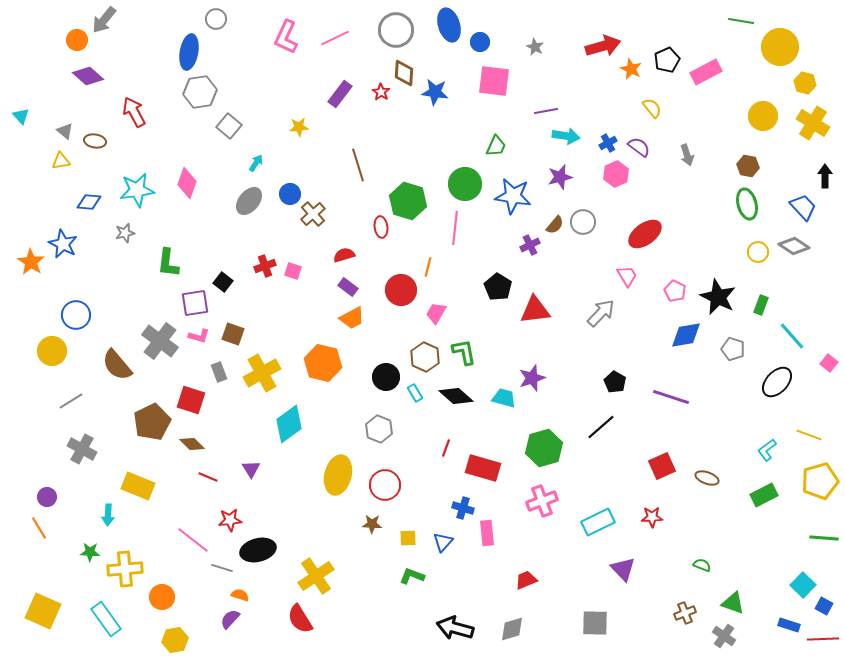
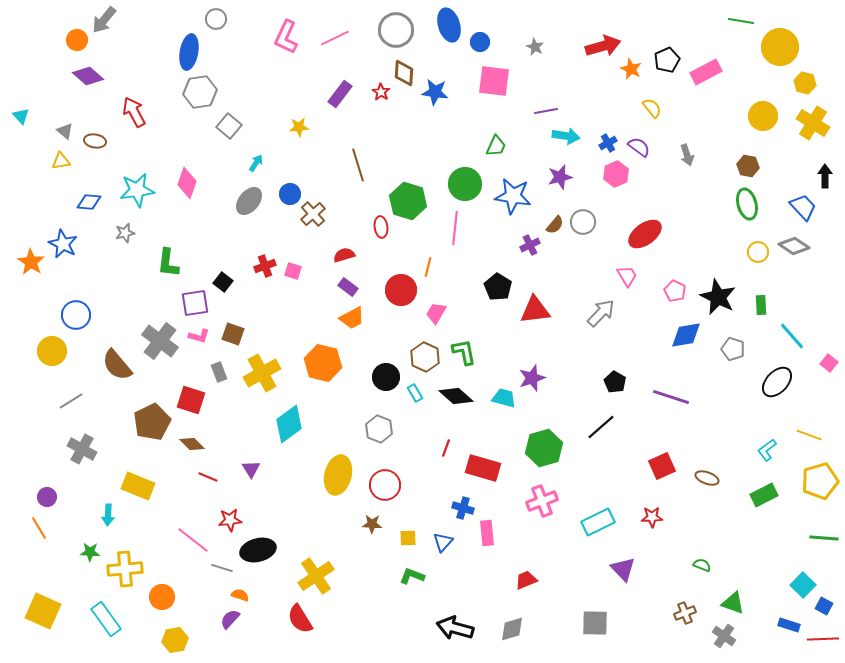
green rectangle at (761, 305): rotated 24 degrees counterclockwise
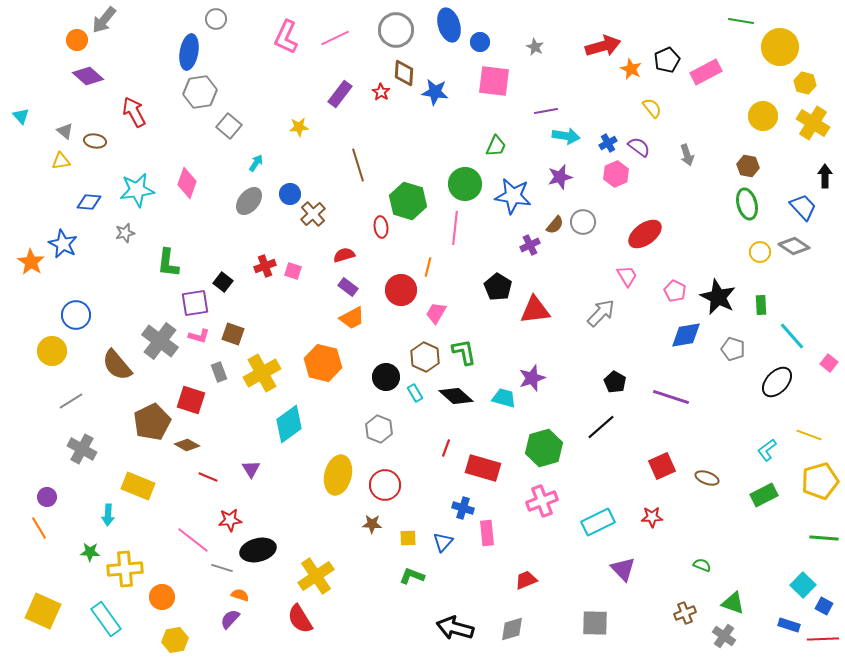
yellow circle at (758, 252): moved 2 px right
brown diamond at (192, 444): moved 5 px left, 1 px down; rotated 15 degrees counterclockwise
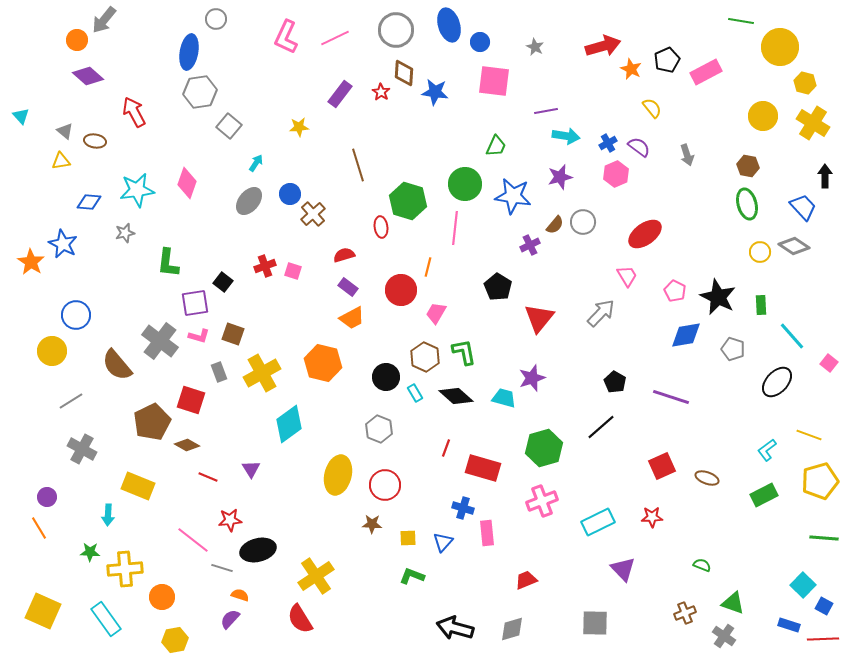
red triangle at (535, 310): moved 4 px right, 8 px down; rotated 44 degrees counterclockwise
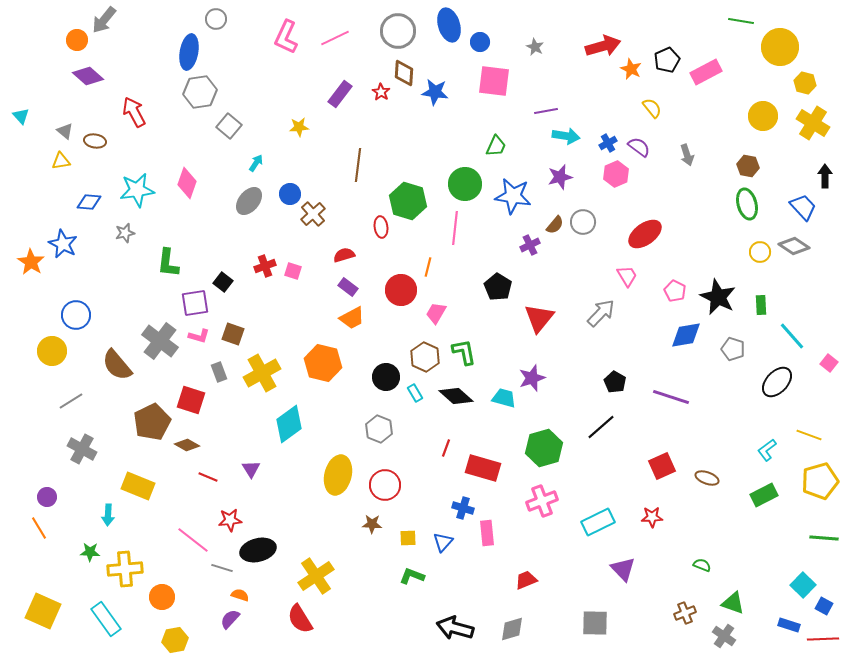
gray circle at (396, 30): moved 2 px right, 1 px down
brown line at (358, 165): rotated 24 degrees clockwise
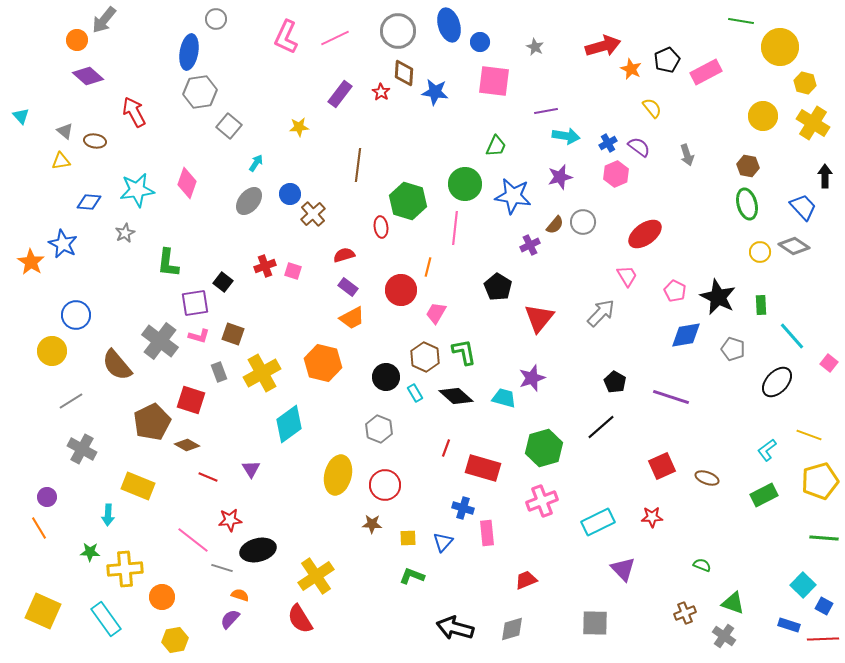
gray star at (125, 233): rotated 12 degrees counterclockwise
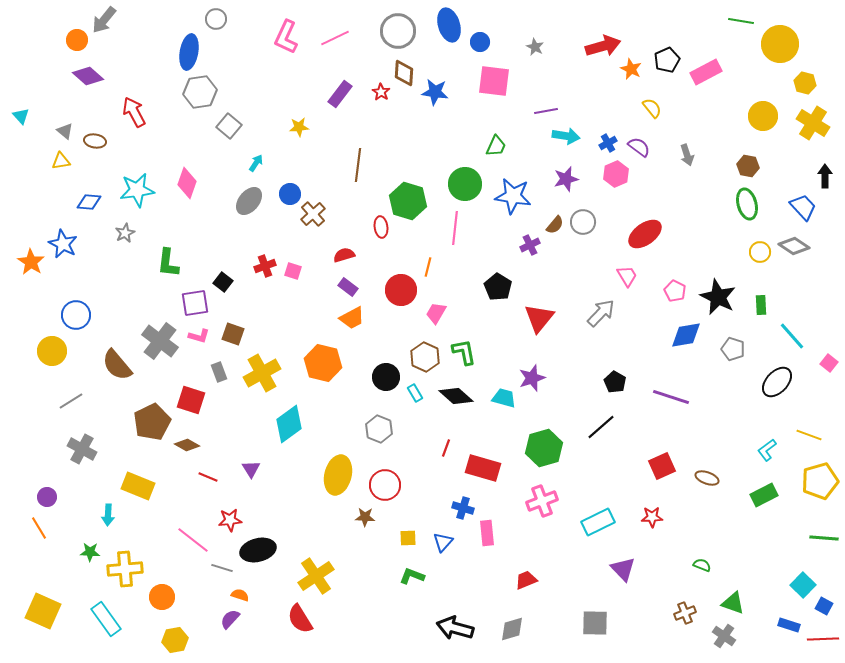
yellow circle at (780, 47): moved 3 px up
purple star at (560, 177): moved 6 px right, 2 px down
brown star at (372, 524): moved 7 px left, 7 px up
